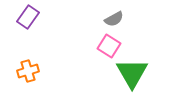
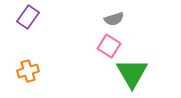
gray semicircle: rotated 12 degrees clockwise
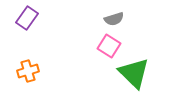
purple rectangle: moved 1 px left, 1 px down
green triangle: moved 2 px right; rotated 16 degrees counterclockwise
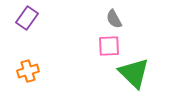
gray semicircle: rotated 78 degrees clockwise
pink square: rotated 35 degrees counterclockwise
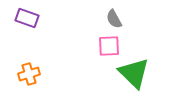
purple rectangle: rotated 75 degrees clockwise
orange cross: moved 1 px right, 3 px down
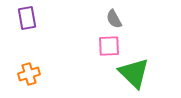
purple rectangle: rotated 60 degrees clockwise
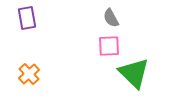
gray semicircle: moved 3 px left, 1 px up
orange cross: rotated 25 degrees counterclockwise
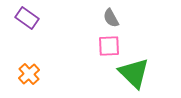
purple rectangle: rotated 45 degrees counterclockwise
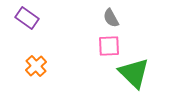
orange cross: moved 7 px right, 8 px up
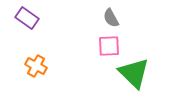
orange cross: rotated 20 degrees counterclockwise
